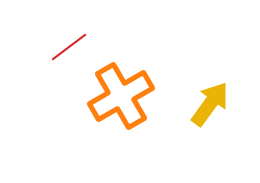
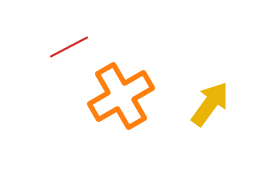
red line: rotated 9 degrees clockwise
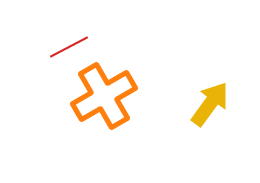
orange cross: moved 17 px left
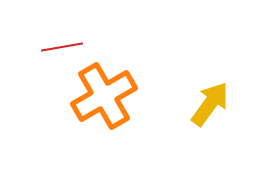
red line: moved 7 px left; rotated 18 degrees clockwise
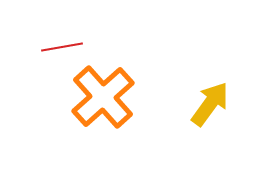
orange cross: moved 1 px left, 1 px down; rotated 12 degrees counterclockwise
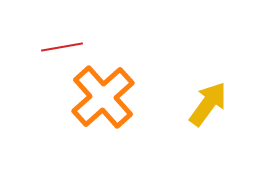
yellow arrow: moved 2 px left
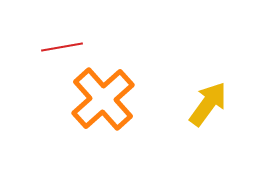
orange cross: moved 2 px down
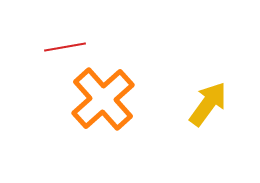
red line: moved 3 px right
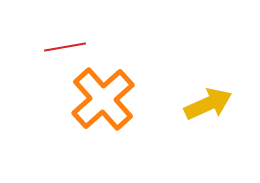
yellow arrow: rotated 30 degrees clockwise
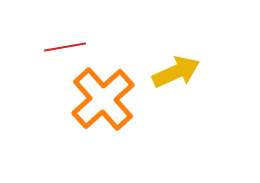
yellow arrow: moved 32 px left, 32 px up
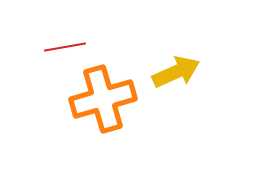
orange cross: rotated 26 degrees clockwise
